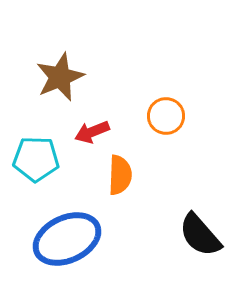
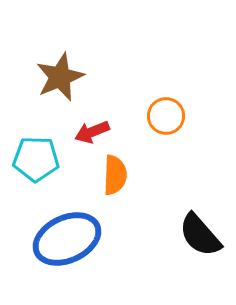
orange semicircle: moved 5 px left
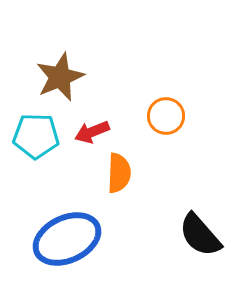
cyan pentagon: moved 23 px up
orange semicircle: moved 4 px right, 2 px up
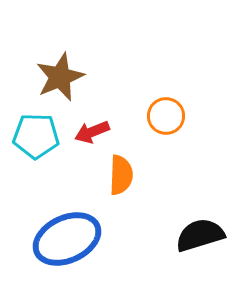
orange semicircle: moved 2 px right, 2 px down
black semicircle: rotated 114 degrees clockwise
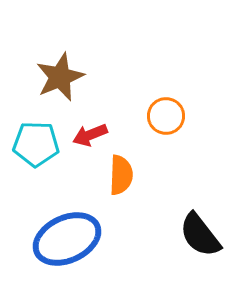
red arrow: moved 2 px left, 3 px down
cyan pentagon: moved 8 px down
black semicircle: rotated 111 degrees counterclockwise
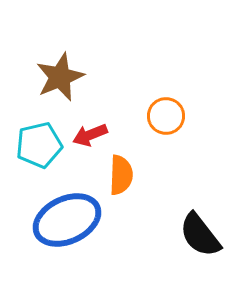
cyan pentagon: moved 3 px right, 1 px down; rotated 15 degrees counterclockwise
blue ellipse: moved 19 px up
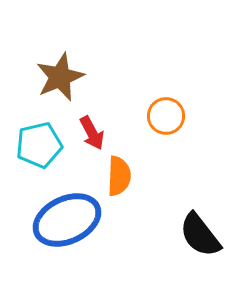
red arrow: moved 2 px right, 2 px up; rotated 96 degrees counterclockwise
orange semicircle: moved 2 px left, 1 px down
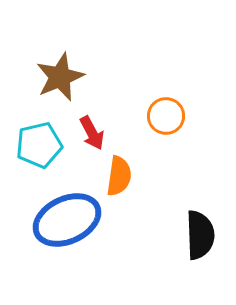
orange semicircle: rotated 6 degrees clockwise
black semicircle: rotated 144 degrees counterclockwise
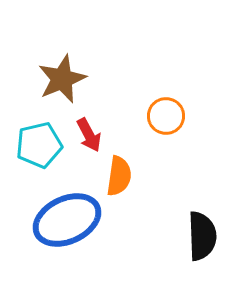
brown star: moved 2 px right, 2 px down
red arrow: moved 3 px left, 2 px down
black semicircle: moved 2 px right, 1 px down
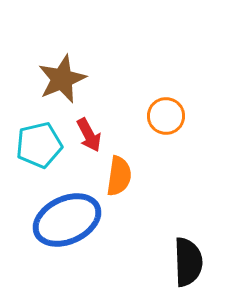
black semicircle: moved 14 px left, 26 px down
